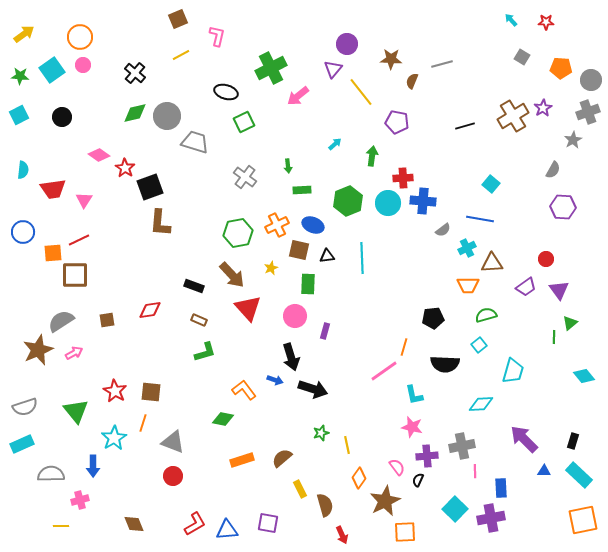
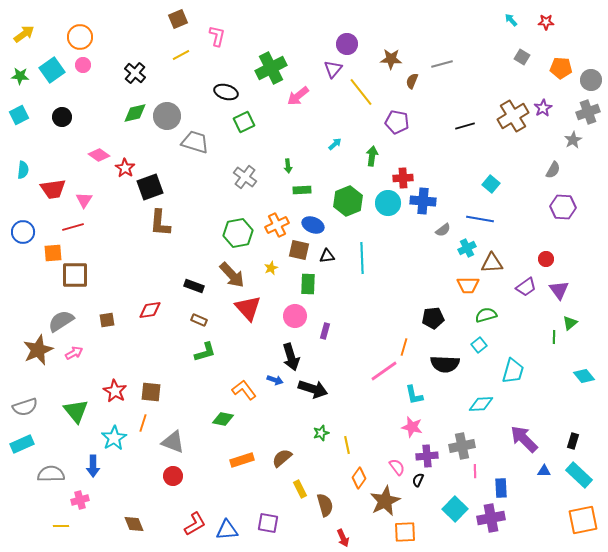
red line at (79, 240): moved 6 px left, 13 px up; rotated 10 degrees clockwise
red arrow at (342, 535): moved 1 px right, 3 px down
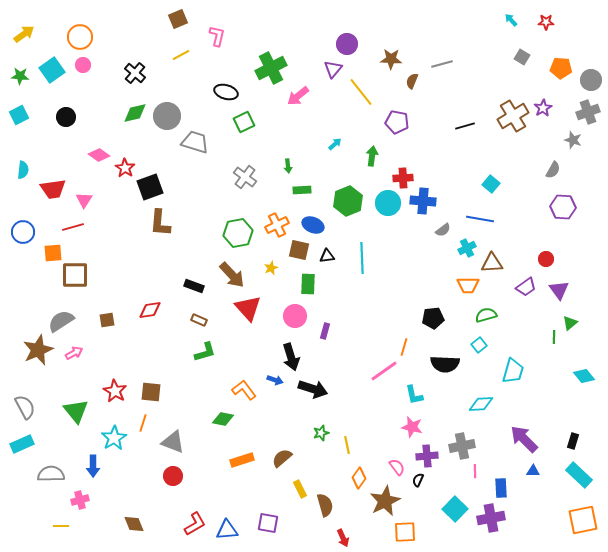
black circle at (62, 117): moved 4 px right
gray star at (573, 140): rotated 24 degrees counterclockwise
gray semicircle at (25, 407): rotated 100 degrees counterclockwise
blue triangle at (544, 471): moved 11 px left
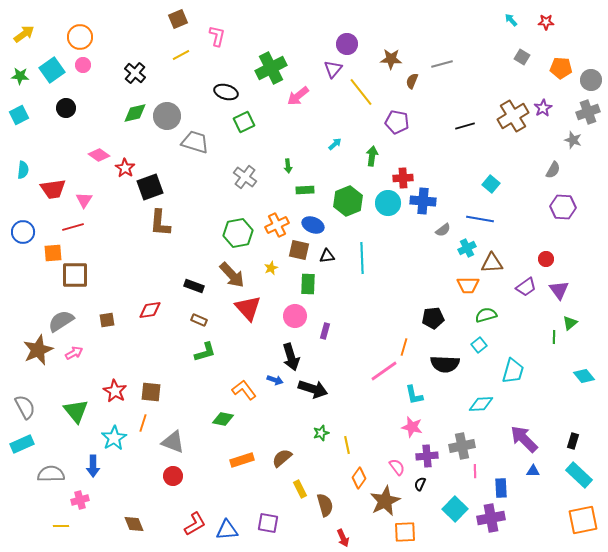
black circle at (66, 117): moved 9 px up
green rectangle at (302, 190): moved 3 px right
black semicircle at (418, 480): moved 2 px right, 4 px down
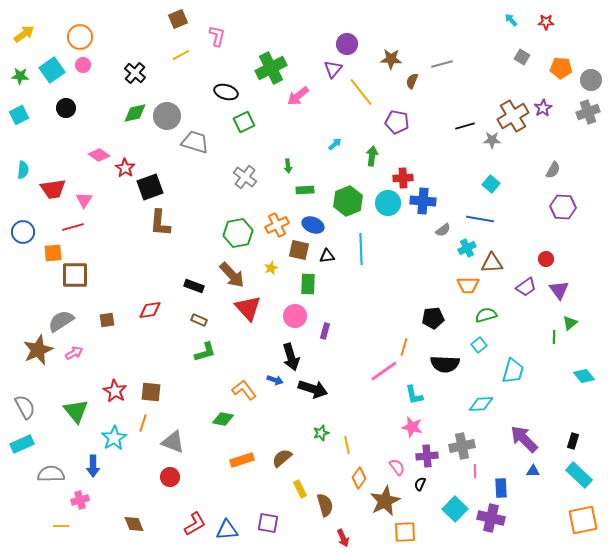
gray star at (573, 140): moved 81 px left; rotated 18 degrees counterclockwise
cyan line at (362, 258): moved 1 px left, 9 px up
red circle at (173, 476): moved 3 px left, 1 px down
purple cross at (491, 518): rotated 24 degrees clockwise
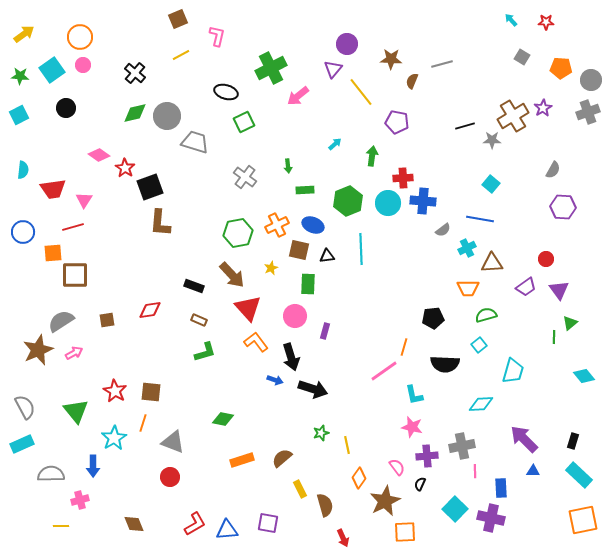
orange trapezoid at (468, 285): moved 3 px down
orange L-shape at (244, 390): moved 12 px right, 48 px up
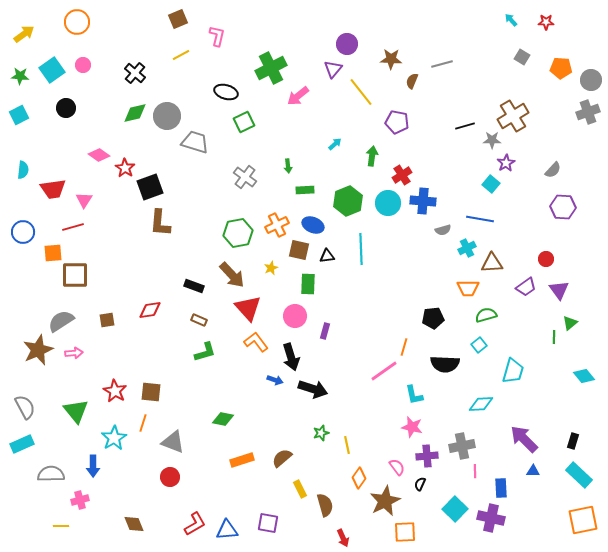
orange circle at (80, 37): moved 3 px left, 15 px up
purple star at (543, 108): moved 37 px left, 55 px down
gray semicircle at (553, 170): rotated 12 degrees clockwise
red cross at (403, 178): moved 1 px left, 3 px up; rotated 30 degrees counterclockwise
gray semicircle at (443, 230): rotated 21 degrees clockwise
pink arrow at (74, 353): rotated 24 degrees clockwise
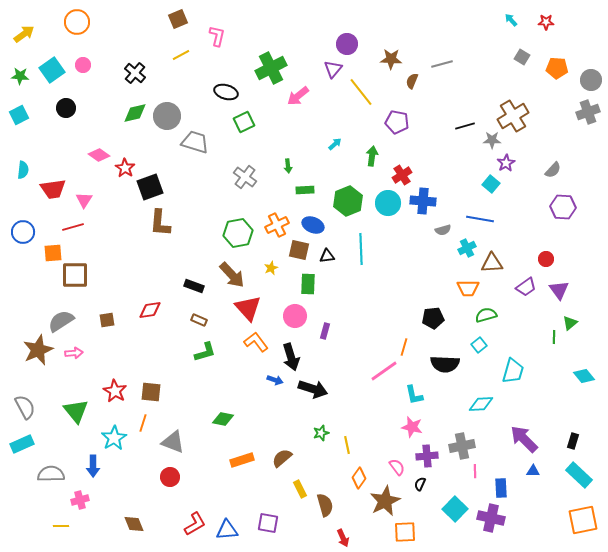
orange pentagon at (561, 68): moved 4 px left
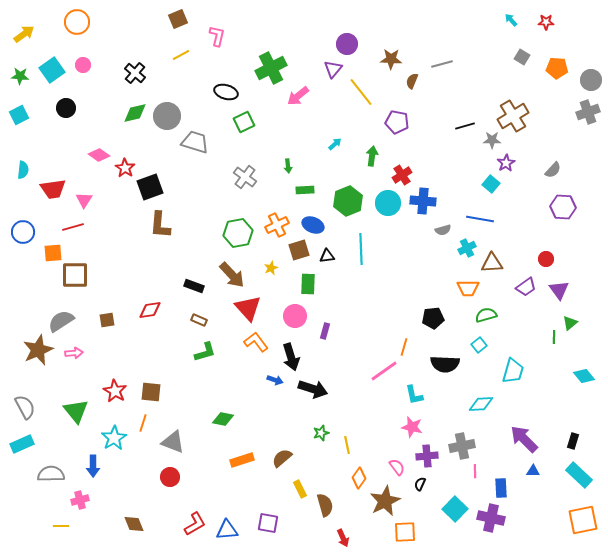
brown L-shape at (160, 223): moved 2 px down
brown square at (299, 250): rotated 30 degrees counterclockwise
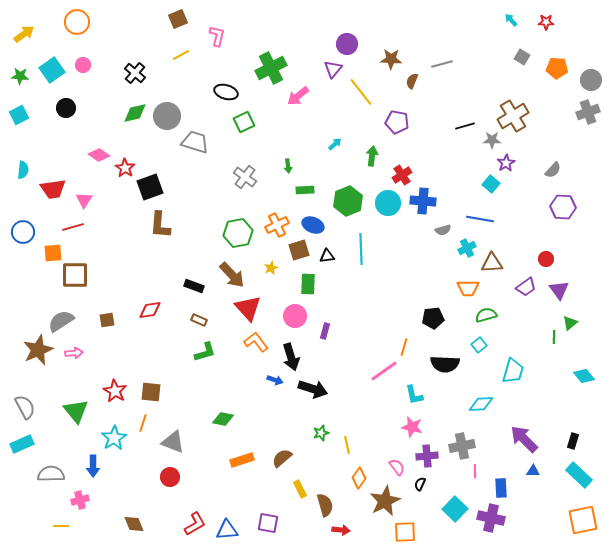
red arrow at (343, 538): moved 2 px left, 8 px up; rotated 60 degrees counterclockwise
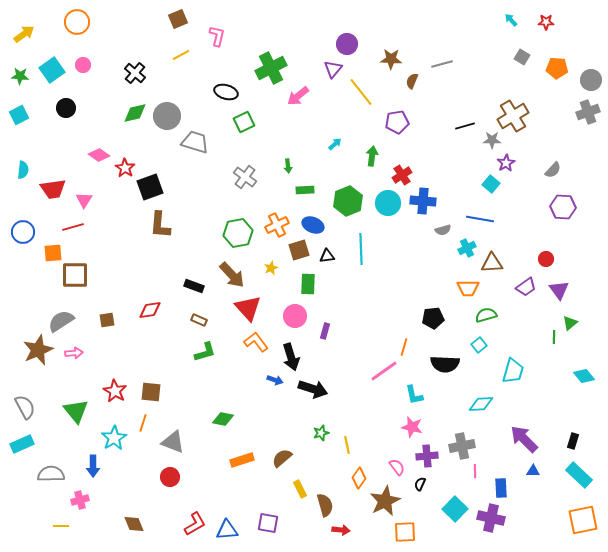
purple pentagon at (397, 122): rotated 20 degrees counterclockwise
